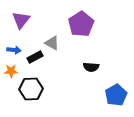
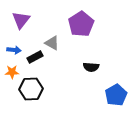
orange star: moved 1 px right, 1 px down
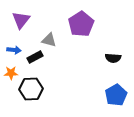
gray triangle: moved 3 px left, 3 px up; rotated 14 degrees counterclockwise
black semicircle: moved 22 px right, 9 px up
orange star: moved 1 px left, 1 px down
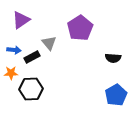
purple triangle: rotated 18 degrees clockwise
purple pentagon: moved 1 px left, 4 px down
gray triangle: moved 3 px down; rotated 35 degrees clockwise
black rectangle: moved 3 px left
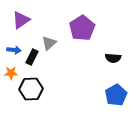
purple pentagon: moved 2 px right
gray triangle: rotated 28 degrees clockwise
black rectangle: rotated 35 degrees counterclockwise
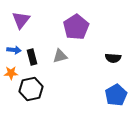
purple triangle: rotated 18 degrees counterclockwise
purple pentagon: moved 6 px left, 1 px up
gray triangle: moved 11 px right, 13 px down; rotated 28 degrees clockwise
black rectangle: rotated 42 degrees counterclockwise
black hexagon: rotated 10 degrees counterclockwise
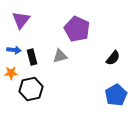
purple pentagon: moved 1 px right, 2 px down; rotated 15 degrees counterclockwise
black semicircle: rotated 56 degrees counterclockwise
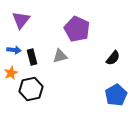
orange star: rotated 24 degrees counterclockwise
